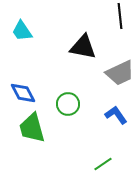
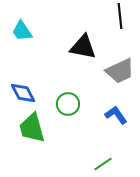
gray trapezoid: moved 2 px up
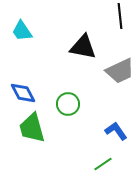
blue L-shape: moved 16 px down
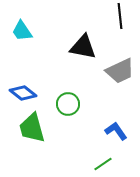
blue diamond: rotated 24 degrees counterclockwise
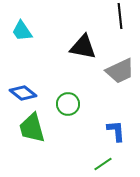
blue L-shape: rotated 30 degrees clockwise
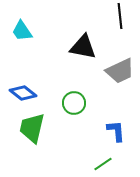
green circle: moved 6 px right, 1 px up
green trapezoid: rotated 28 degrees clockwise
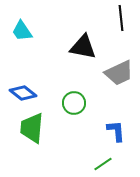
black line: moved 1 px right, 2 px down
gray trapezoid: moved 1 px left, 2 px down
green trapezoid: rotated 8 degrees counterclockwise
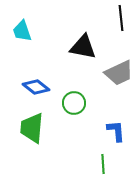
cyan trapezoid: rotated 15 degrees clockwise
blue diamond: moved 13 px right, 6 px up
green line: rotated 60 degrees counterclockwise
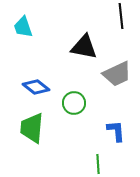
black line: moved 2 px up
cyan trapezoid: moved 1 px right, 4 px up
black triangle: moved 1 px right
gray trapezoid: moved 2 px left, 1 px down
green line: moved 5 px left
